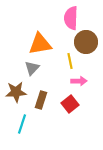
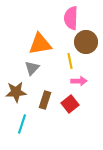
brown rectangle: moved 4 px right
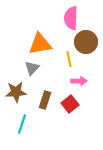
yellow line: moved 1 px left, 2 px up
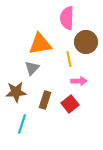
pink semicircle: moved 4 px left
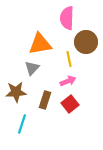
pink arrow: moved 11 px left; rotated 21 degrees counterclockwise
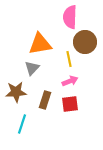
pink semicircle: moved 3 px right, 1 px up
brown circle: moved 1 px left
pink arrow: moved 2 px right
red square: rotated 30 degrees clockwise
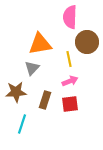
brown circle: moved 2 px right
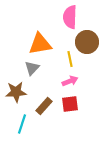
yellow line: moved 1 px right
brown rectangle: moved 1 px left, 6 px down; rotated 24 degrees clockwise
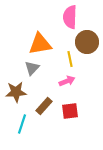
pink arrow: moved 3 px left
red square: moved 7 px down
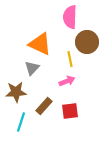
orange triangle: rotated 35 degrees clockwise
cyan line: moved 1 px left, 2 px up
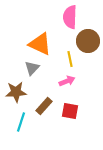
brown circle: moved 1 px right, 1 px up
red square: rotated 18 degrees clockwise
